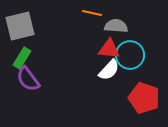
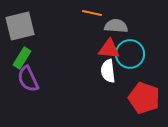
cyan circle: moved 1 px up
white semicircle: moved 1 px left, 1 px down; rotated 130 degrees clockwise
purple semicircle: rotated 12 degrees clockwise
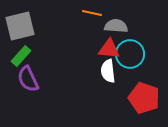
green rectangle: moved 1 px left, 2 px up; rotated 10 degrees clockwise
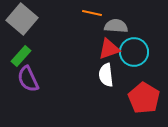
gray square: moved 2 px right, 7 px up; rotated 36 degrees counterclockwise
red triangle: rotated 25 degrees counterclockwise
cyan circle: moved 4 px right, 2 px up
white semicircle: moved 2 px left, 4 px down
red pentagon: rotated 12 degrees clockwise
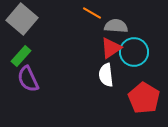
orange line: rotated 18 degrees clockwise
red triangle: moved 2 px right, 1 px up; rotated 15 degrees counterclockwise
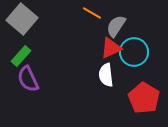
gray semicircle: rotated 60 degrees counterclockwise
red triangle: rotated 10 degrees clockwise
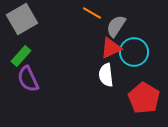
gray square: rotated 20 degrees clockwise
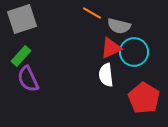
gray square: rotated 12 degrees clockwise
gray semicircle: moved 3 px right; rotated 110 degrees counterclockwise
